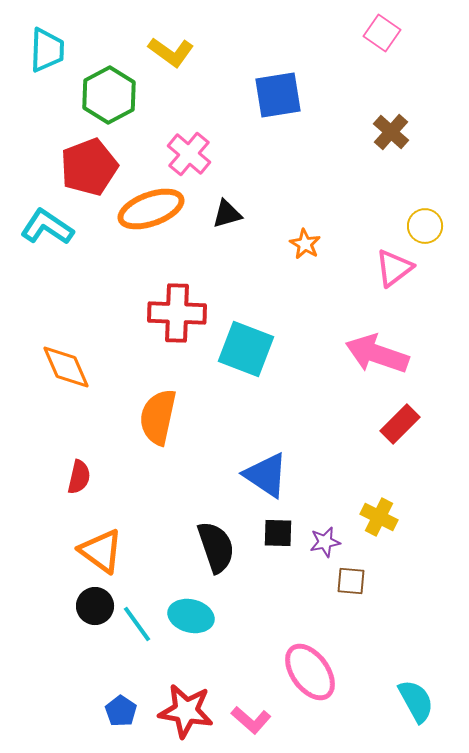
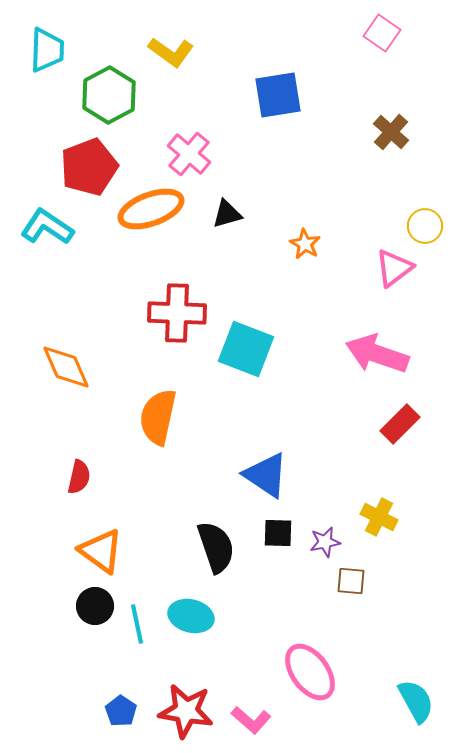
cyan line: rotated 24 degrees clockwise
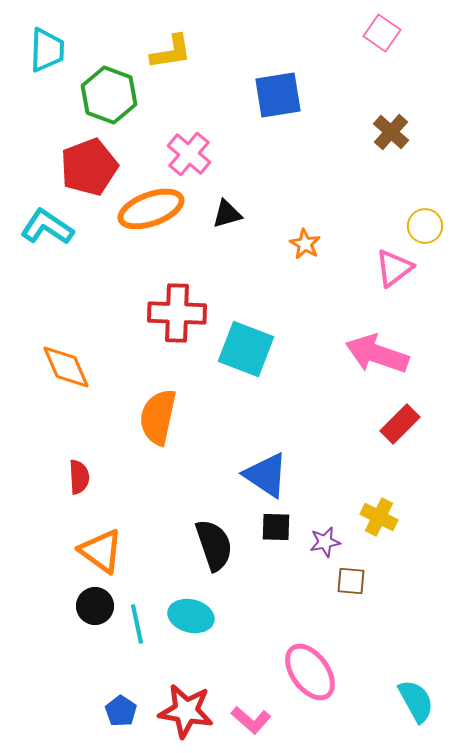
yellow L-shape: rotated 45 degrees counterclockwise
green hexagon: rotated 12 degrees counterclockwise
red semicircle: rotated 16 degrees counterclockwise
black square: moved 2 px left, 6 px up
black semicircle: moved 2 px left, 2 px up
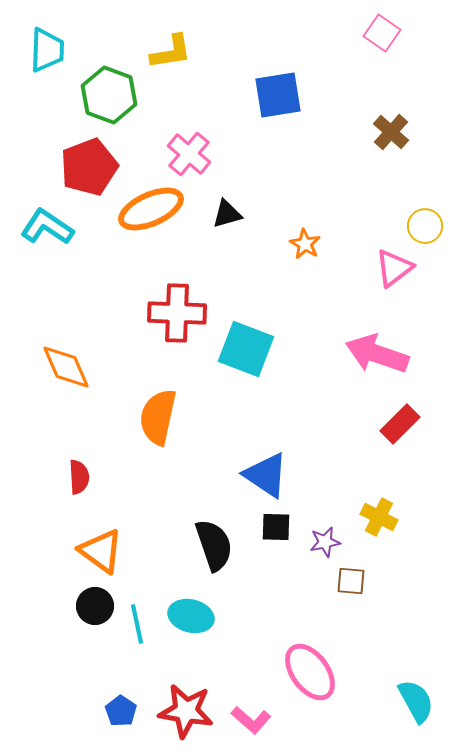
orange ellipse: rotated 4 degrees counterclockwise
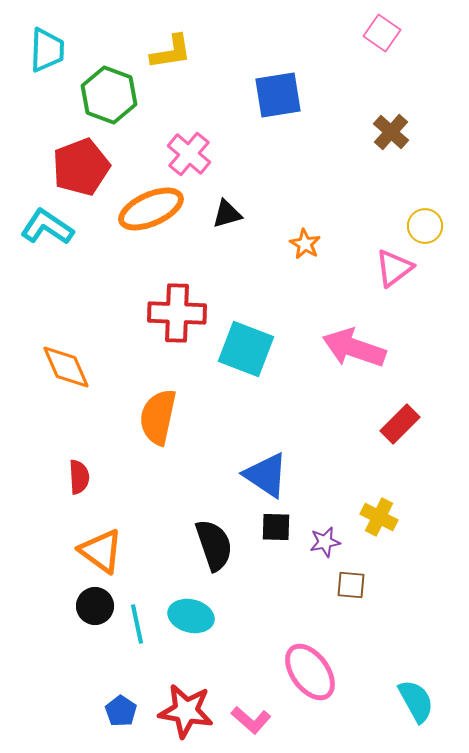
red pentagon: moved 8 px left
pink arrow: moved 23 px left, 6 px up
brown square: moved 4 px down
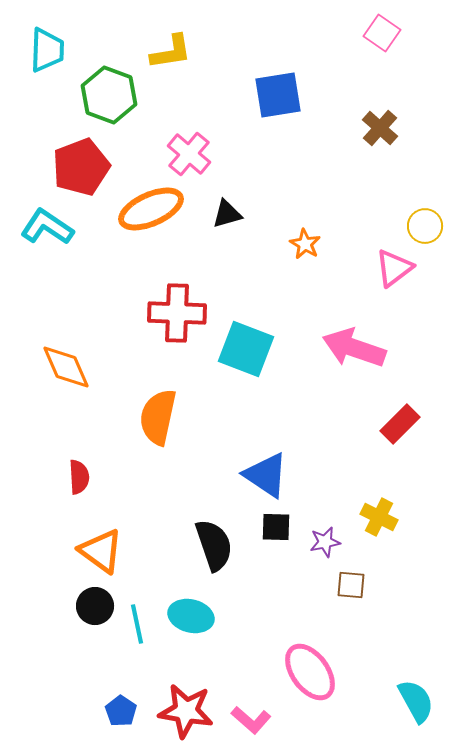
brown cross: moved 11 px left, 4 px up
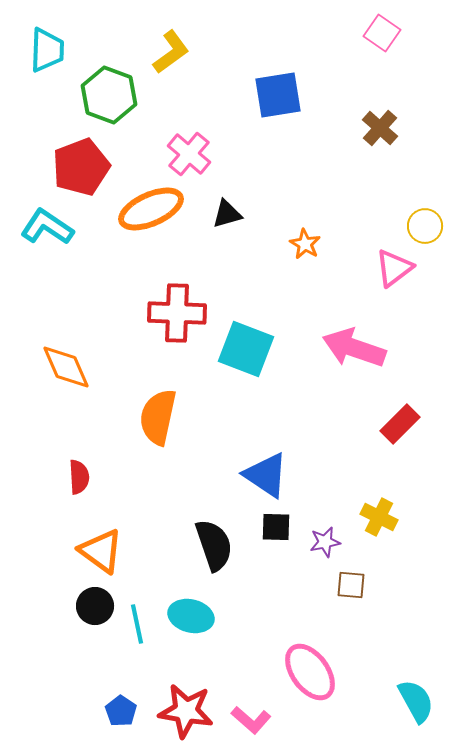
yellow L-shape: rotated 27 degrees counterclockwise
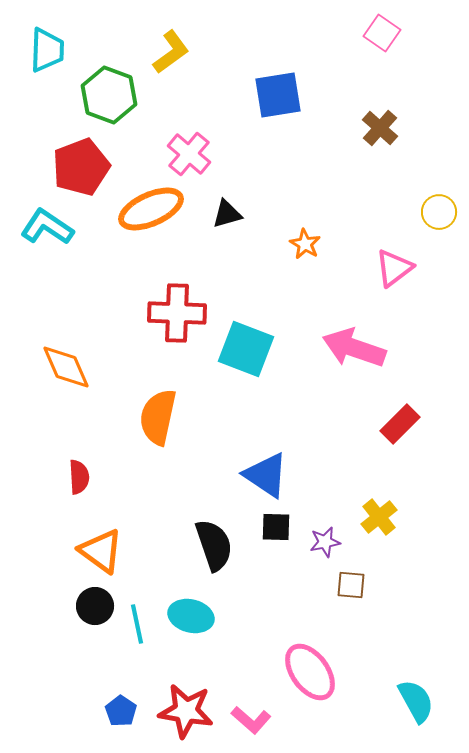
yellow circle: moved 14 px right, 14 px up
yellow cross: rotated 24 degrees clockwise
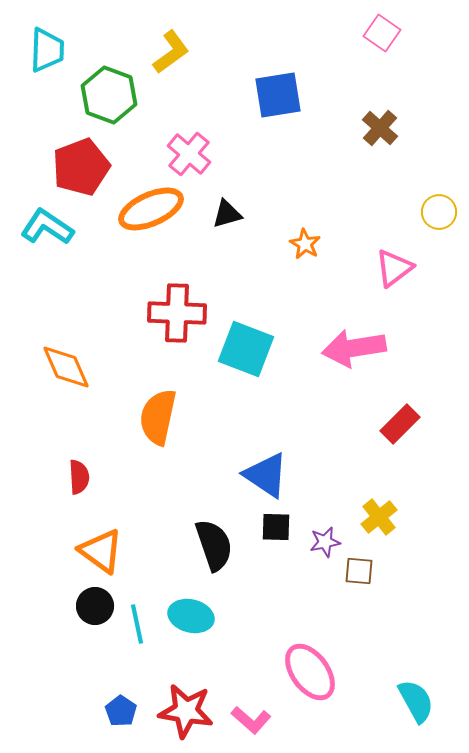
pink arrow: rotated 28 degrees counterclockwise
brown square: moved 8 px right, 14 px up
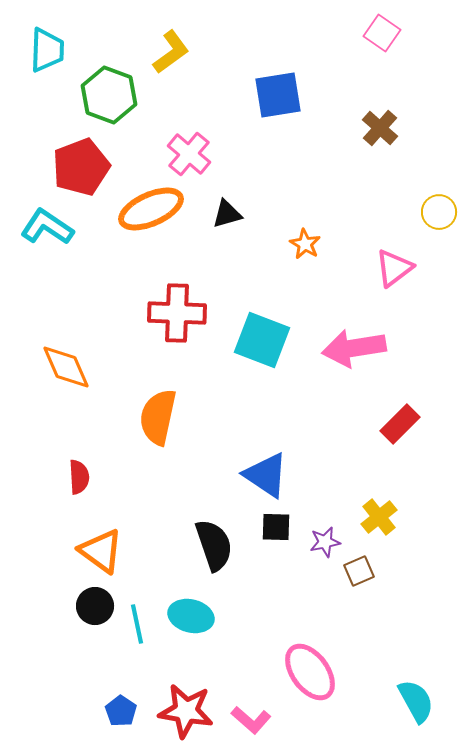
cyan square: moved 16 px right, 9 px up
brown square: rotated 28 degrees counterclockwise
